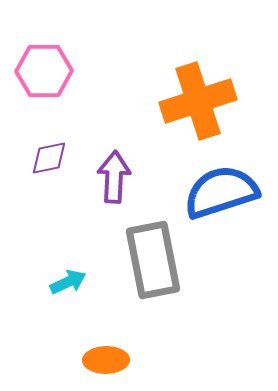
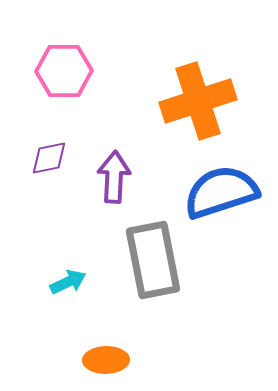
pink hexagon: moved 20 px right
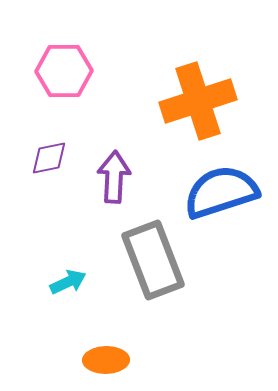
gray rectangle: rotated 10 degrees counterclockwise
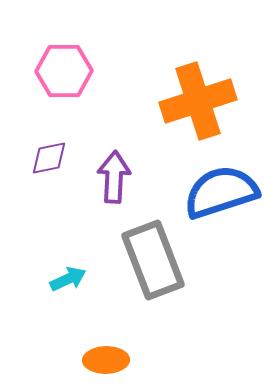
cyan arrow: moved 3 px up
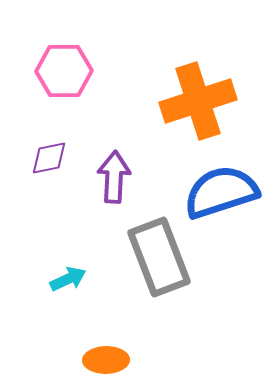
gray rectangle: moved 6 px right, 3 px up
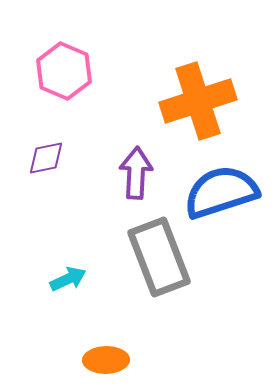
pink hexagon: rotated 24 degrees clockwise
purple diamond: moved 3 px left
purple arrow: moved 22 px right, 4 px up
